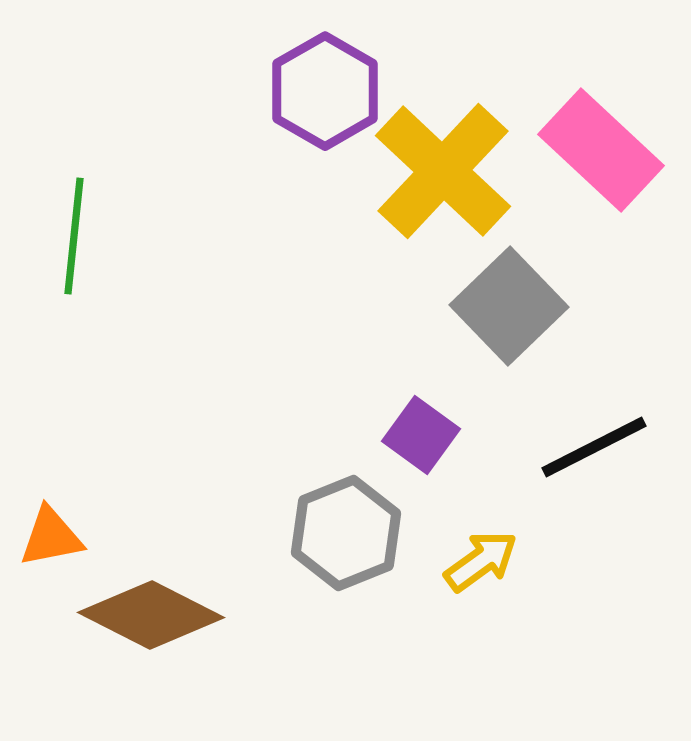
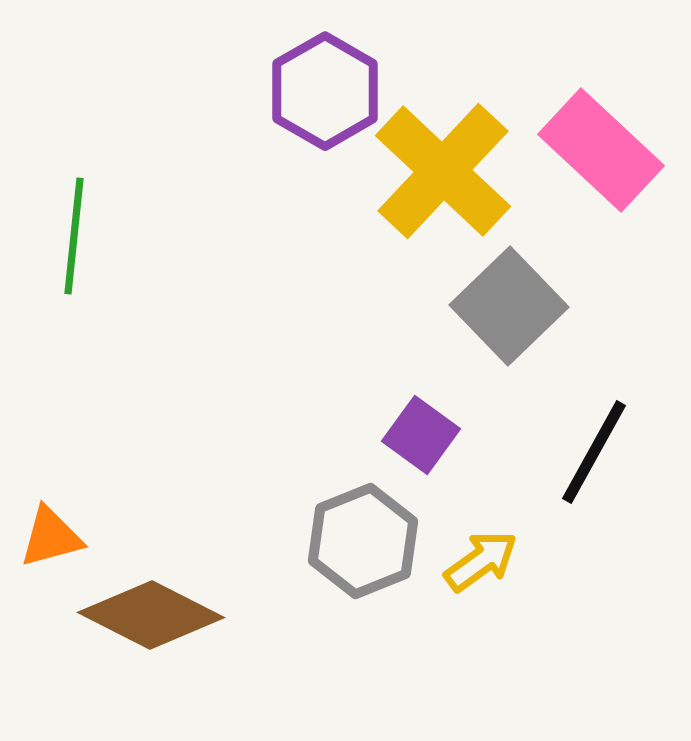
black line: moved 5 px down; rotated 34 degrees counterclockwise
gray hexagon: moved 17 px right, 8 px down
orange triangle: rotated 4 degrees counterclockwise
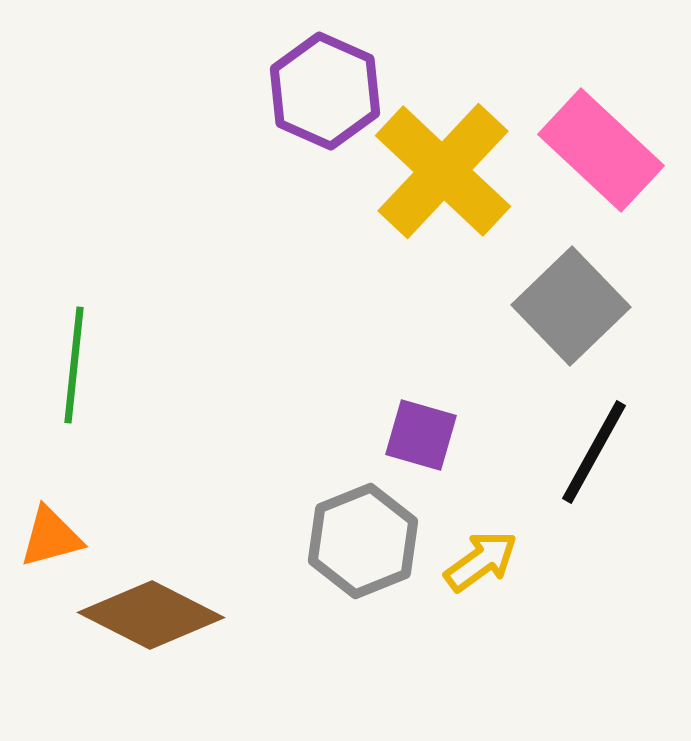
purple hexagon: rotated 6 degrees counterclockwise
green line: moved 129 px down
gray square: moved 62 px right
purple square: rotated 20 degrees counterclockwise
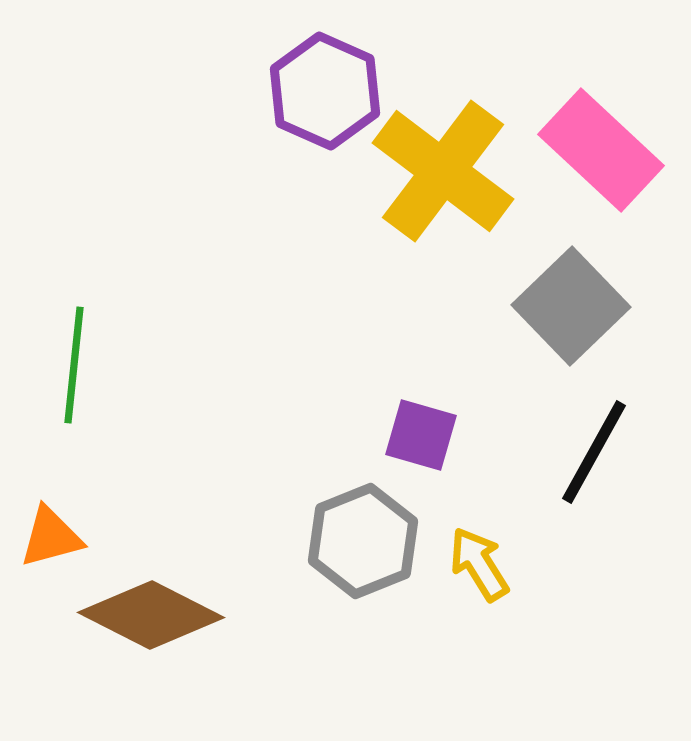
yellow cross: rotated 6 degrees counterclockwise
yellow arrow: moved 2 px left, 3 px down; rotated 86 degrees counterclockwise
